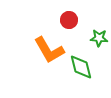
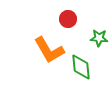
red circle: moved 1 px left, 1 px up
green diamond: rotated 8 degrees clockwise
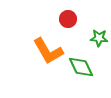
orange L-shape: moved 1 px left, 1 px down
green diamond: rotated 20 degrees counterclockwise
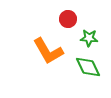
green star: moved 10 px left
green diamond: moved 7 px right
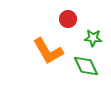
green star: moved 4 px right
green diamond: moved 2 px left, 1 px up
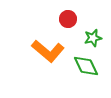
green star: rotated 18 degrees counterclockwise
orange L-shape: rotated 20 degrees counterclockwise
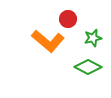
orange L-shape: moved 10 px up
green diamond: moved 2 px right, 1 px down; rotated 36 degrees counterclockwise
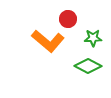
green star: rotated 12 degrees clockwise
green diamond: moved 1 px up
